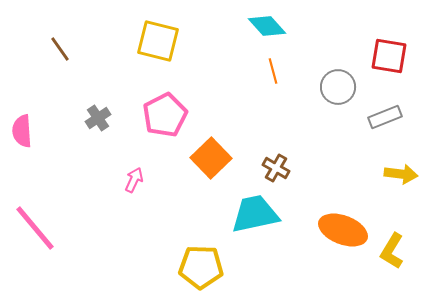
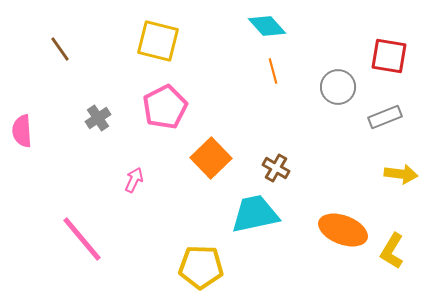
pink pentagon: moved 8 px up
pink line: moved 47 px right, 11 px down
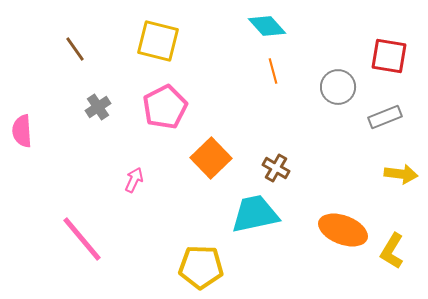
brown line: moved 15 px right
gray cross: moved 11 px up
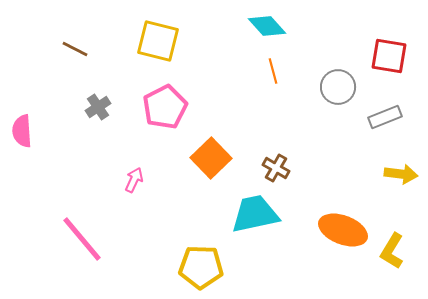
brown line: rotated 28 degrees counterclockwise
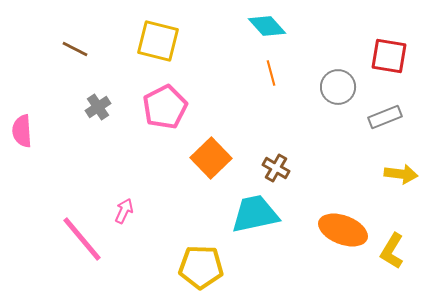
orange line: moved 2 px left, 2 px down
pink arrow: moved 10 px left, 31 px down
